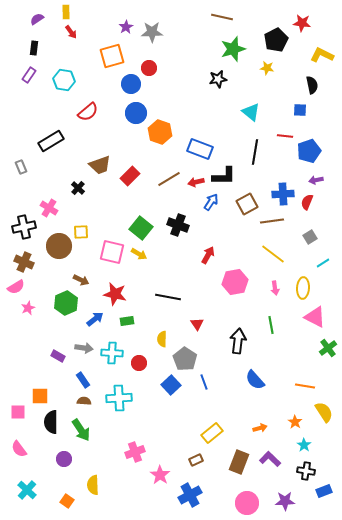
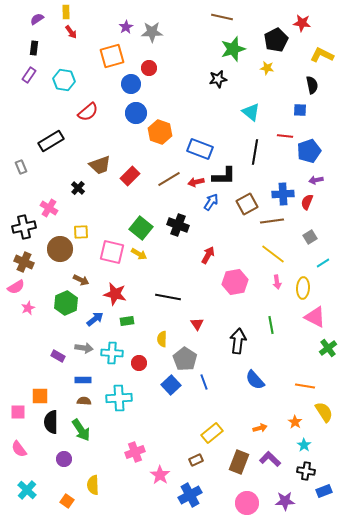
brown circle at (59, 246): moved 1 px right, 3 px down
pink arrow at (275, 288): moved 2 px right, 6 px up
blue rectangle at (83, 380): rotated 56 degrees counterclockwise
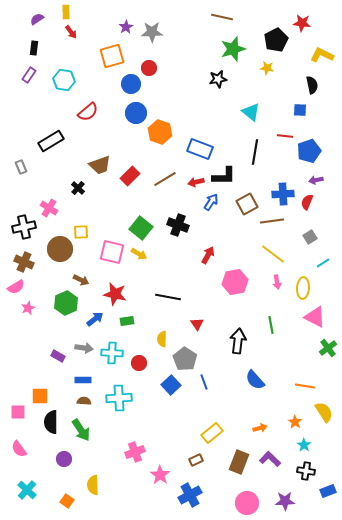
brown line at (169, 179): moved 4 px left
blue rectangle at (324, 491): moved 4 px right
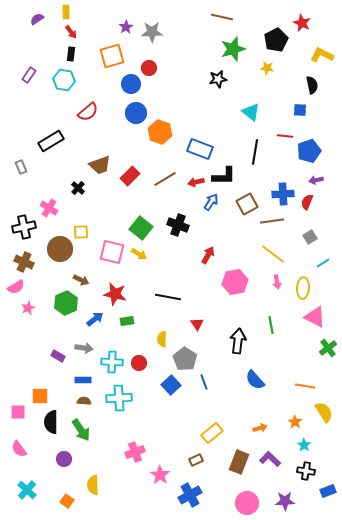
red star at (302, 23): rotated 18 degrees clockwise
black rectangle at (34, 48): moved 37 px right, 6 px down
cyan cross at (112, 353): moved 9 px down
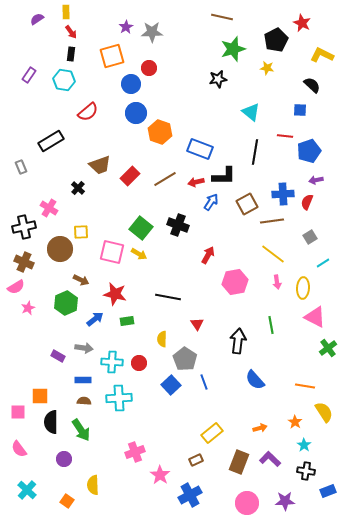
black semicircle at (312, 85): rotated 36 degrees counterclockwise
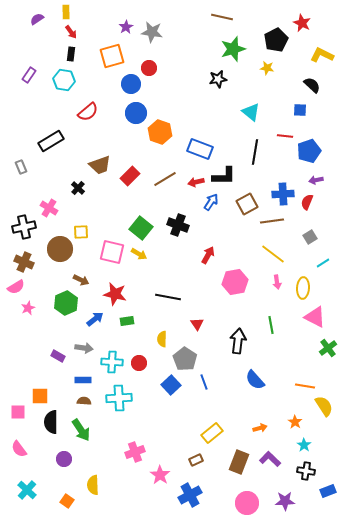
gray star at (152, 32): rotated 10 degrees clockwise
yellow semicircle at (324, 412): moved 6 px up
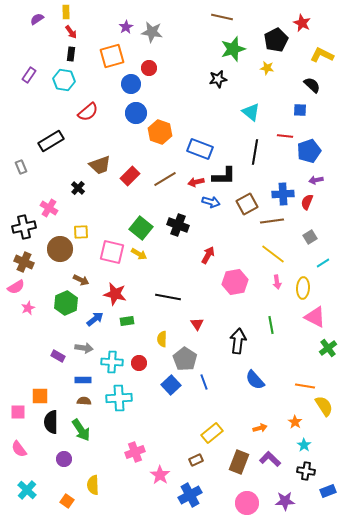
blue arrow at (211, 202): rotated 72 degrees clockwise
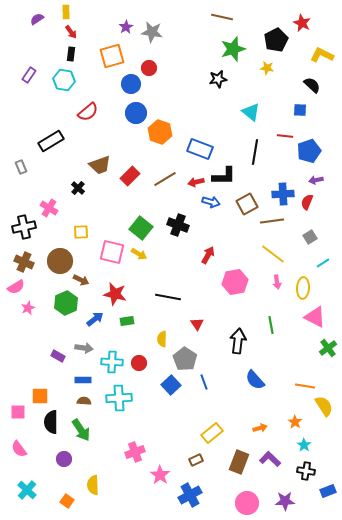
brown circle at (60, 249): moved 12 px down
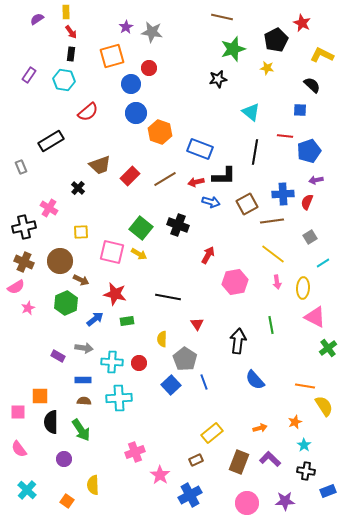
orange star at (295, 422): rotated 16 degrees clockwise
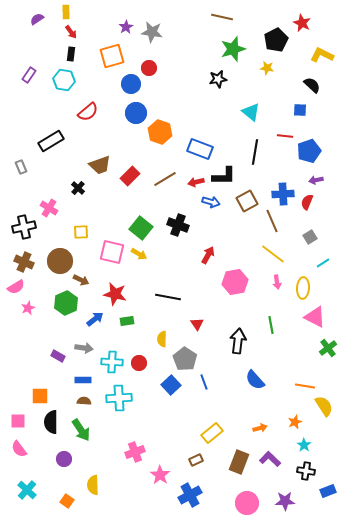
brown square at (247, 204): moved 3 px up
brown line at (272, 221): rotated 75 degrees clockwise
pink square at (18, 412): moved 9 px down
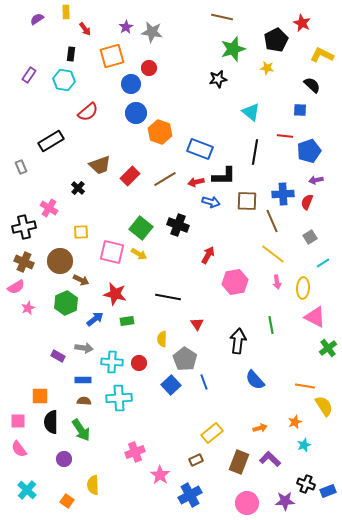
red arrow at (71, 32): moved 14 px right, 3 px up
brown square at (247, 201): rotated 30 degrees clockwise
cyan star at (304, 445): rotated 16 degrees clockwise
black cross at (306, 471): moved 13 px down; rotated 12 degrees clockwise
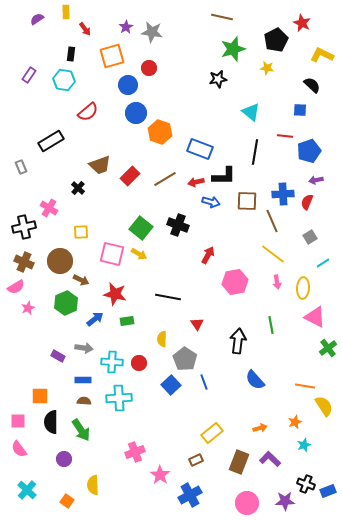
blue circle at (131, 84): moved 3 px left, 1 px down
pink square at (112, 252): moved 2 px down
